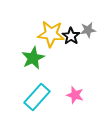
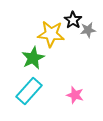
black star: moved 2 px right, 16 px up
cyan rectangle: moved 8 px left, 6 px up
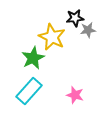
black star: moved 2 px right, 2 px up; rotated 30 degrees clockwise
yellow star: moved 1 px right, 3 px down; rotated 20 degrees clockwise
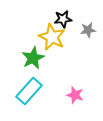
black star: moved 12 px left, 1 px down
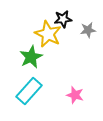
yellow star: moved 4 px left, 3 px up
green star: moved 2 px left, 1 px up
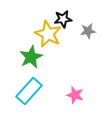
gray star: moved 1 px down
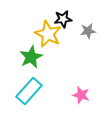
pink star: moved 6 px right
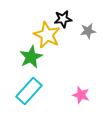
yellow star: moved 1 px left, 1 px down
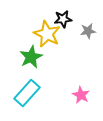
yellow star: moved 1 px up
cyan rectangle: moved 2 px left, 2 px down
pink star: rotated 12 degrees clockwise
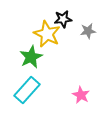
cyan rectangle: moved 3 px up
